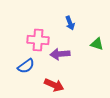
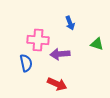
blue semicircle: moved 3 px up; rotated 66 degrees counterclockwise
red arrow: moved 3 px right, 1 px up
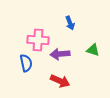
green triangle: moved 4 px left, 6 px down
red arrow: moved 3 px right, 3 px up
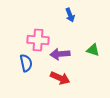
blue arrow: moved 8 px up
red arrow: moved 3 px up
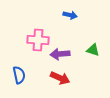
blue arrow: rotated 56 degrees counterclockwise
blue semicircle: moved 7 px left, 12 px down
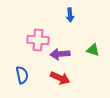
blue arrow: rotated 72 degrees clockwise
blue semicircle: moved 3 px right
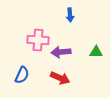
green triangle: moved 3 px right, 2 px down; rotated 16 degrees counterclockwise
purple arrow: moved 1 px right, 2 px up
blue semicircle: rotated 36 degrees clockwise
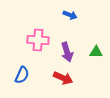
blue arrow: rotated 64 degrees counterclockwise
purple arrow: moved 6 px right; rotated 102 degrees counterclockwise
red arrow: moved 3 px right
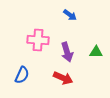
blue arrow: rotated 16 degrees clockwise
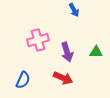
blue arrow: moved 4 px right, 5 px up; rotated 24 degrees clockwise
pink cross: rotated 20 degrees counterclockwise
blue semicircle: moved 1 px right, 5 px down
